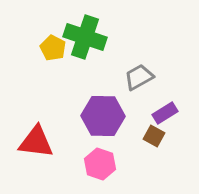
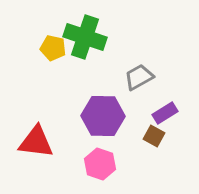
yellow pentagon: rotated 15 degrees counterclockwise
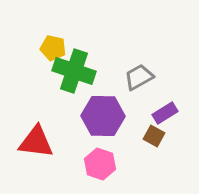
green cross: moved 11 px left, 34 px down
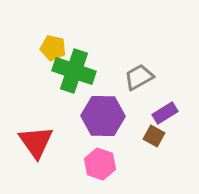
red triangle: rotated 48 degrees clockwise
